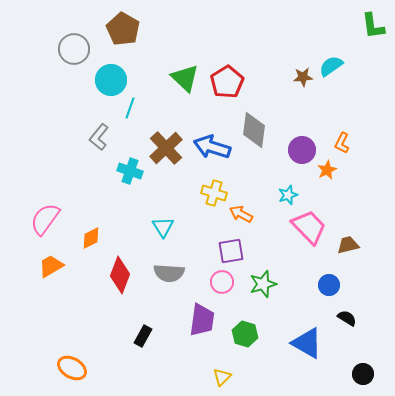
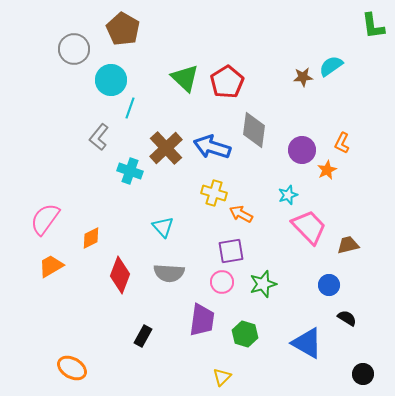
cyan triangle: rotated 10 degrees counterclockwise
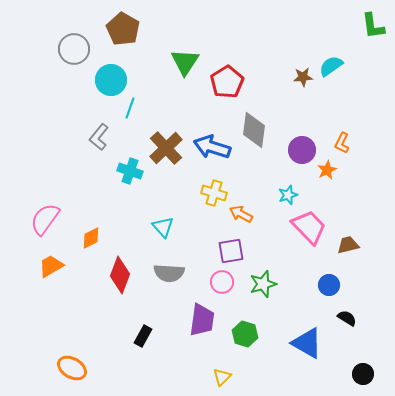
green triangle: moved 16 px up; rotated 20 degrees clockwise
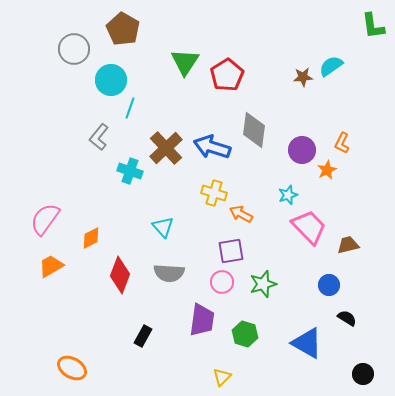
red pentagon: moved 7 px up
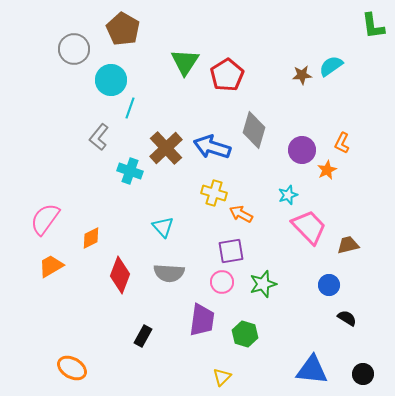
brown star: moved 1 px left, 2 px up
gray diamond: rotated 9 degrees clockwise
blue triangle: moved 5 px right, 27 px down; rotated 24 degrees counterclockwise
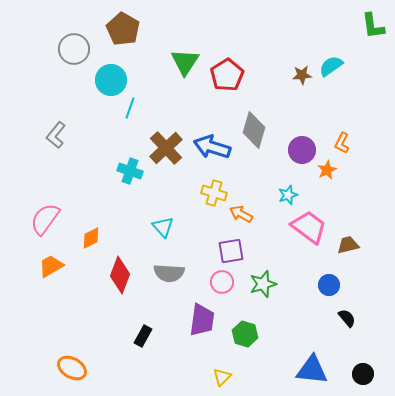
gray L-shape: moved 43 px left, 2 px up
pink trapezoid: rotated 9 degrees counterclockwise
black semicircle: rotated 18 degrees clockwise
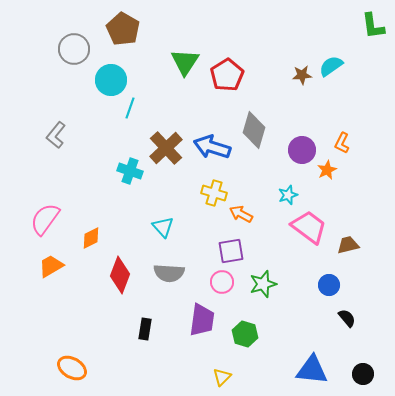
black rectangle: moved 2 px right, 7 px up; rotated 20 degrees counterclockwise
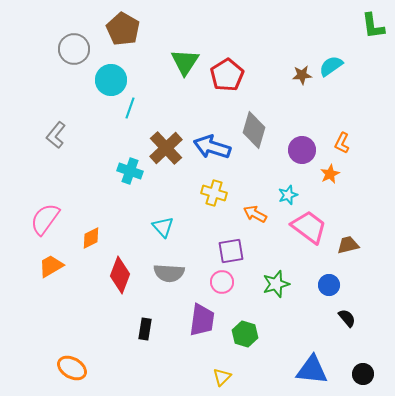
orange star: moved 3 px right, 4 px down
orange arrow: moved 14 px right
green star: moved 13 px right
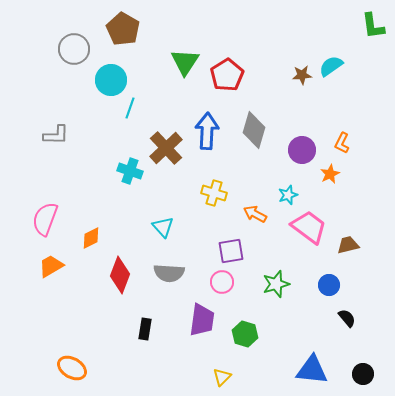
gray L-shape: rotated 128 degrees counterclockwise
blue arrow: moved 5 px left, 16 px up; rotated 75 degrees clockwise
pink semicircle: rotated 16 degrees counterclockwise
